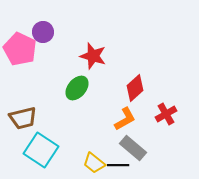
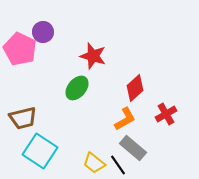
cyan square: moved 1 px left, 1 px down
black line: rotated 55 degrees clockwise
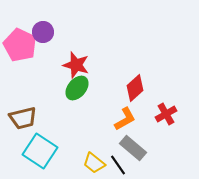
pink pentagon: moved 4 px up
red star: moved 17 px left, 9 px down
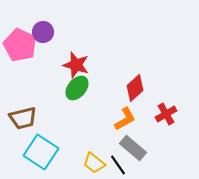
cyan square: moved 1 px right, 1 px down
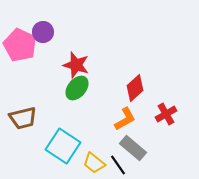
cyan square: moved 22 px right, 6 px up
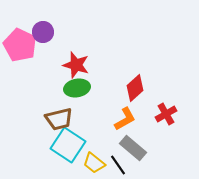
green ellipse: rotated 40 degrees clockwise
brown trapezoid: moved 36 px right, 1 px down
cyan square: moved 5 px right, 1 px up
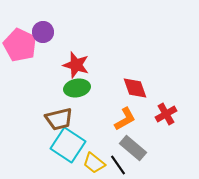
red diamond: rotated 68 degrees counterclockwise
